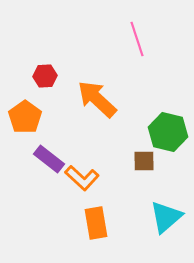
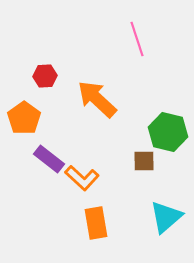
orange pentagon: moved 1 px left, 1 px down
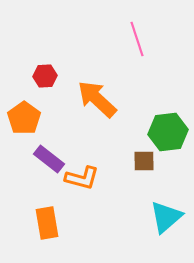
green hexagon: rotated 21 degrees counterclockwise
orange L-shape: rotated 28 degrees counterclockwise
orange rectangle: moved 49 px left
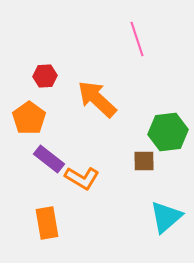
orange pentagon: moved 5 px right
orange L-shape: rotated 16 degrees clockwise
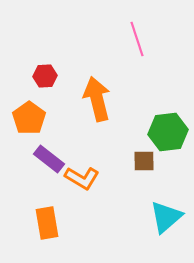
orange arrow: rotated 33 degrees clockwise
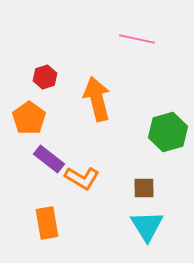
pink line: rotated 60 degrees counterclockwise
red hexagon: moved 1 px down; rotated 15 degrees counterclockwise
green hexagon: rotated 9 degrees counterclockwise
brown square: moved 27 px down
cyan triangle: moved 19 px left, 9 px down; rotated 21 degrees counterclockwise
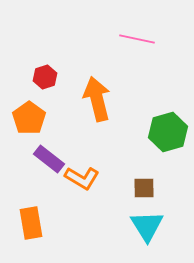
orange rectangle: moved 16 px left
